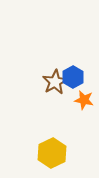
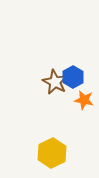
brown star: rotated 15 degrees counterclockwise
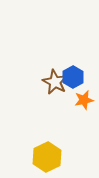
orange star: rotated 24 degrees counterclockwise
yellow hexagon: moved 5 px left, 4 px down
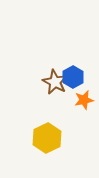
yellow hexagon: moved 19 px up
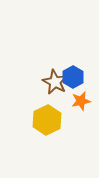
orange star: moved 3 px left, 1 px down
yellow hexagon: moved 18 px up
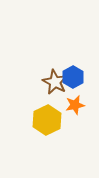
orange star: moved 6 px left, 4 px down
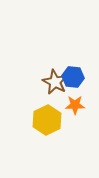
blue hexagon: rotated 25 degrees counterclockwise
orange star: rotated 12 degrees clockwise
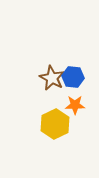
brown star: moved 3 px left, 4 px up
yellow hexagon: moved 8 px right, 4 px down
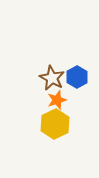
blue hexagon: moved 4 px right; rotated 25 degrees clockwise
orange star: moved 18 px left, 5 px up; rotated 18 degrees counterclockwise
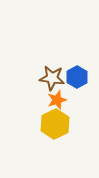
brown star: rotated 20 degrees counterclockwise
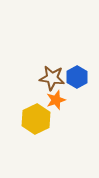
orange star: moved 1 px left
yellow hexagon: moved 19 px left, 5 px up
